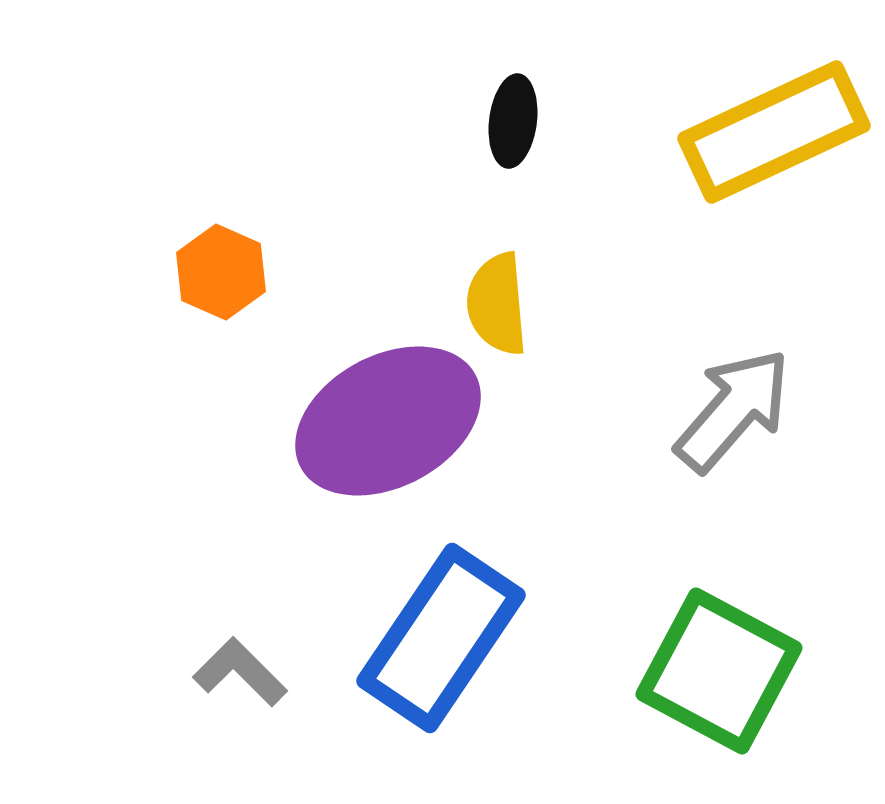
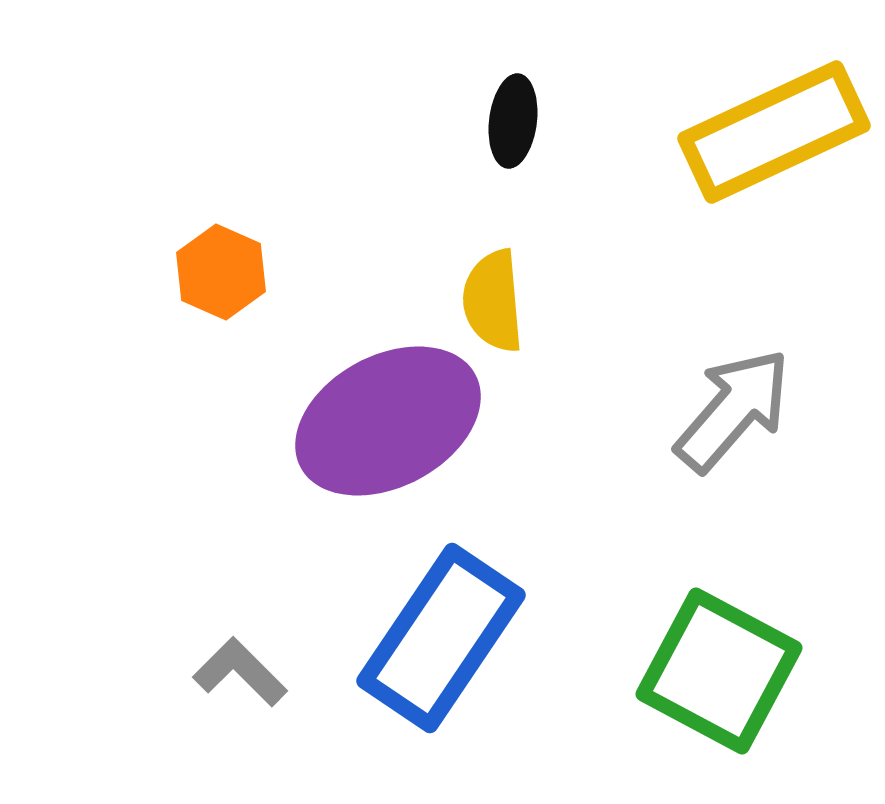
yellow semicircle: moved 4 px left, 3 px up
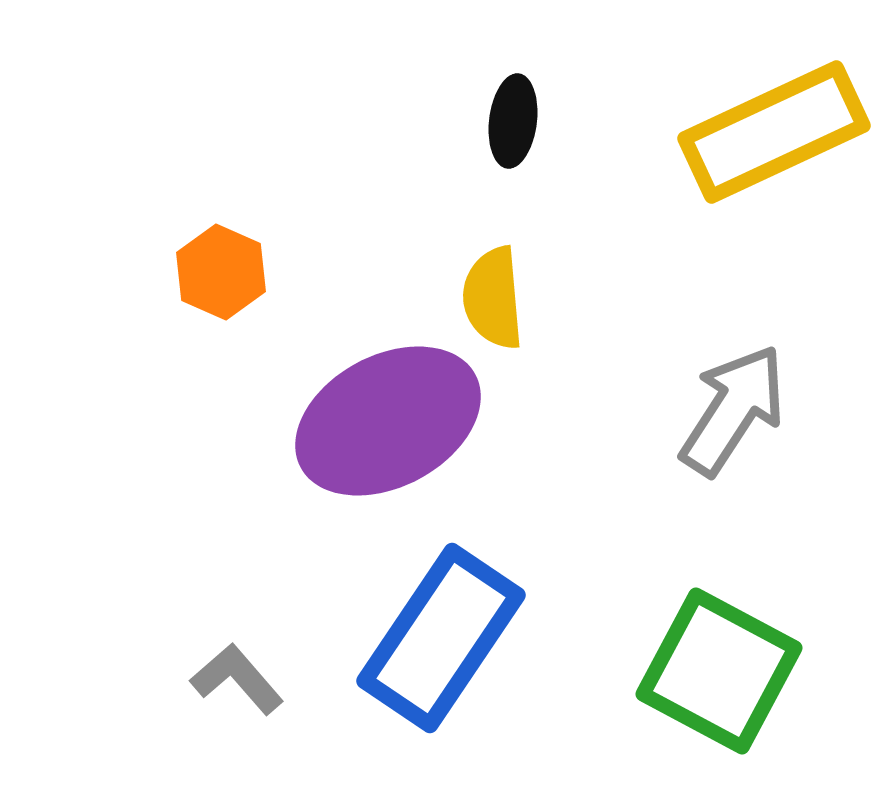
yellow semicircle: moved 3 px up
gray arrow: rotated 8 degrees counterclockwise
gray L-shape: moved 3 px left, 7 px down; rotated 4 degrees clockwise
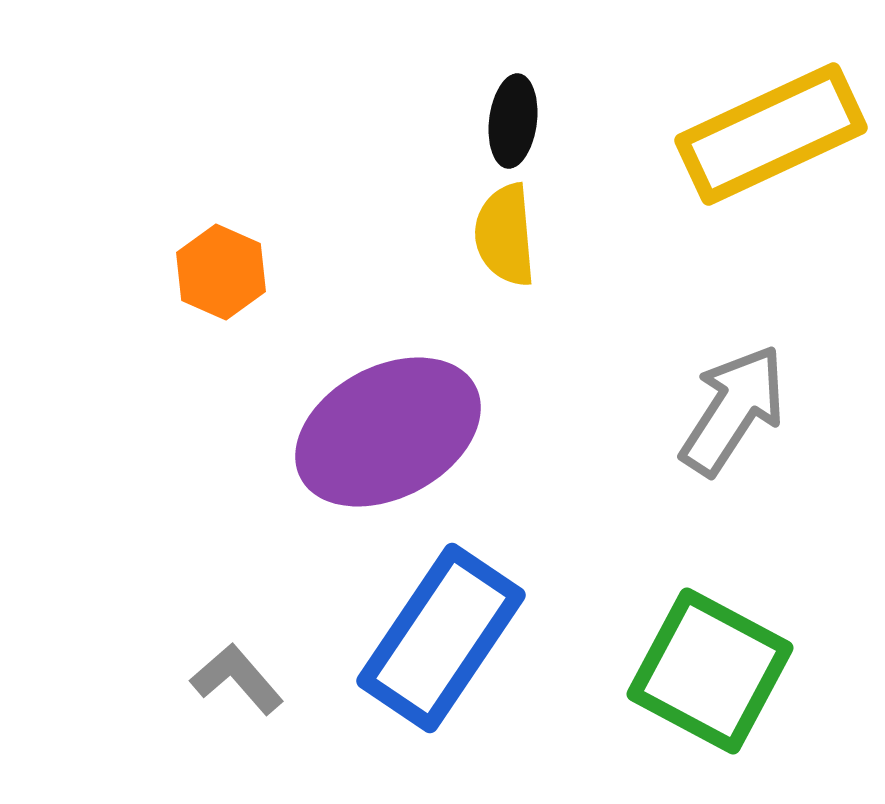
yellow rectangle: moved 3 px left, 2 px down
yellow semicircle: moved 12 px right, 63 px up
purple ellipse: moved 11 px down
green square: moved 9 px left
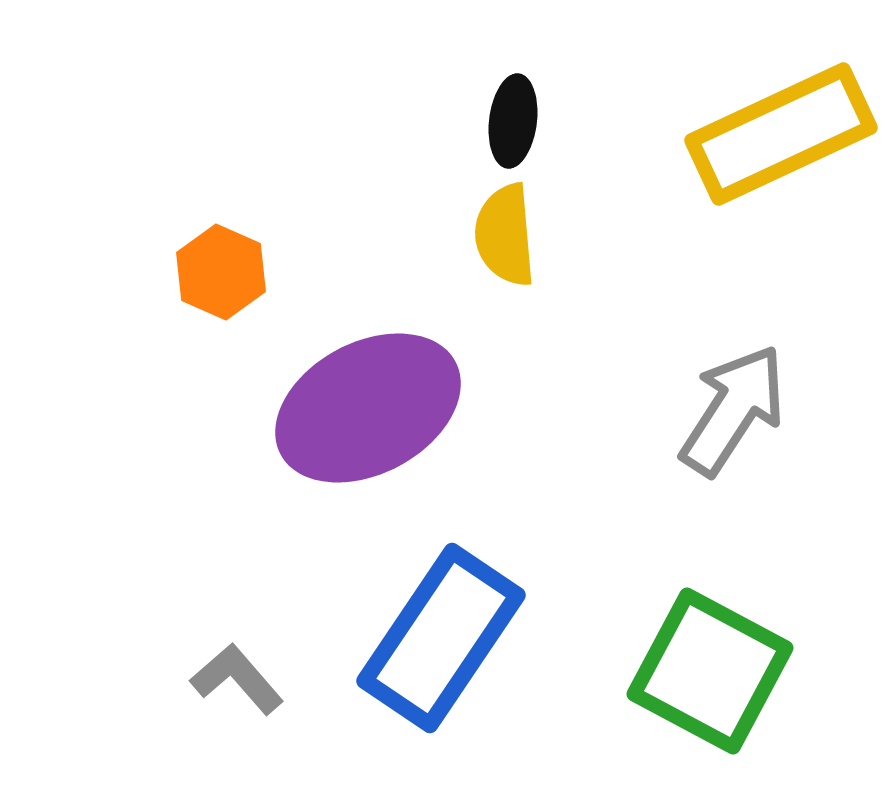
yellow rectangle: moved 10 px right
purple ellipse: moved 20 px left, 24 px up
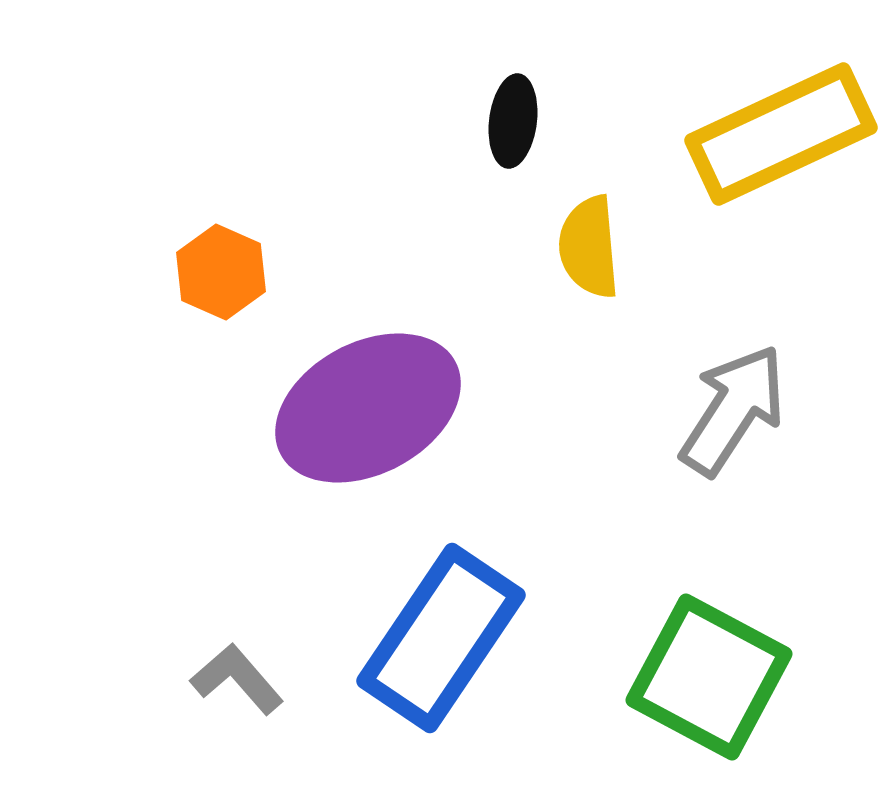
yellow semicircle: moved 84 px right, 12 px down
green square: moved 1 px left, 6 px down
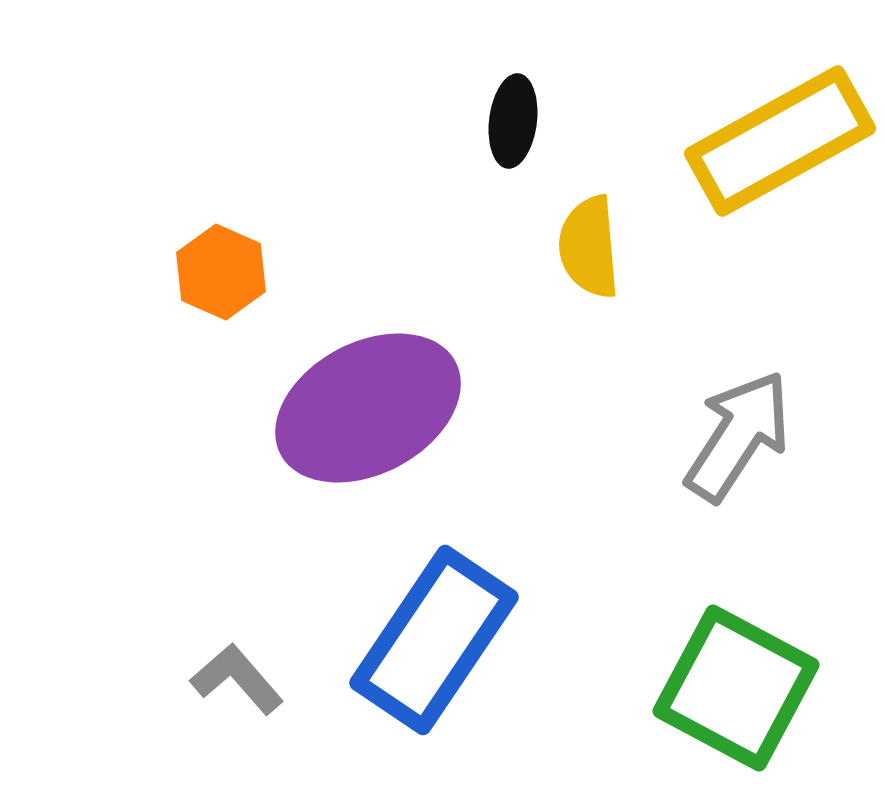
yellow rectangle: moved 1 px left, 7 px down; rotated 4 degrees counterclockwise
gray arrow: moved 5 px right, 26 px down
blue rectangle: moved 7 px left, 2 px down
green square: moved 27 px right, 11 px down
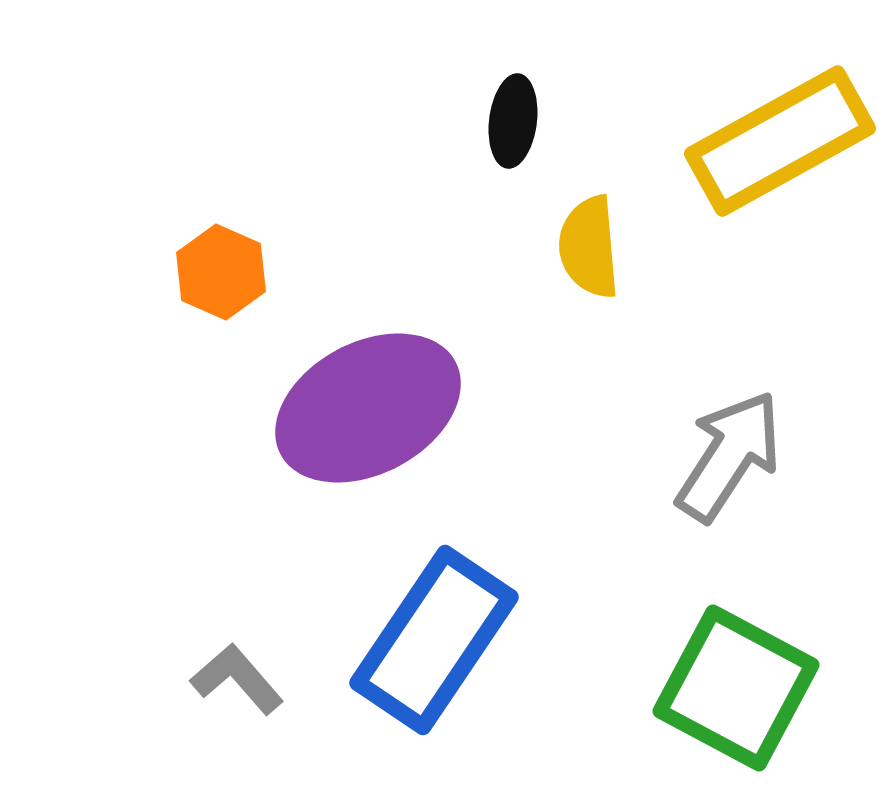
gray arrow: moved 9 px left, 20 px down
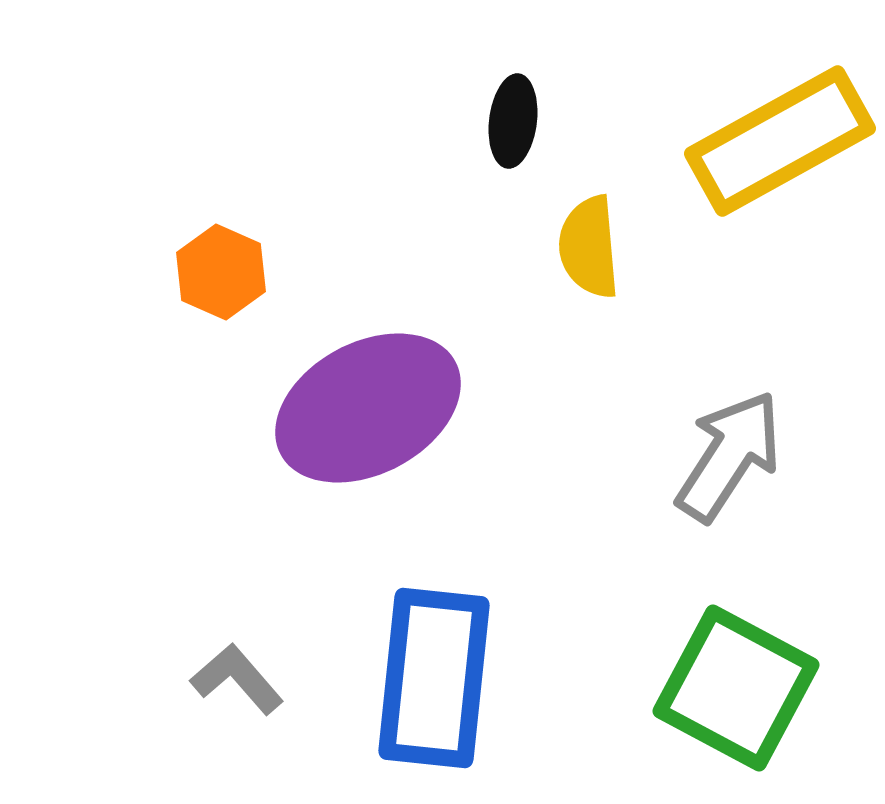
blue rectangle: moved 38 px down; rotated 28 degrees counterclockwise
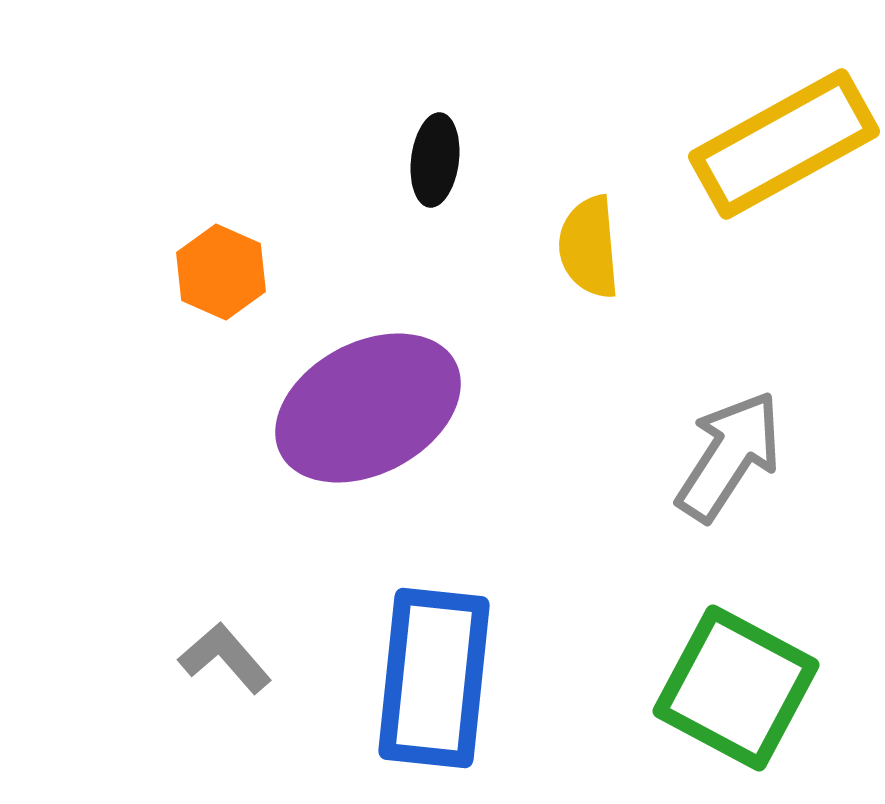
black ellipse: moved 78 px left, 39 px down
yellow rectangle: moved 4 px right, 3 px down
gray L-shape: moved 12 px left, 21 px up
